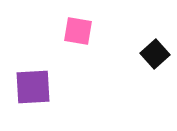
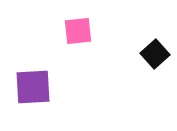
pink square: rotated 16 degrees counterclockwise
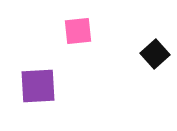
purple square: moved 5 px right, 1 px up
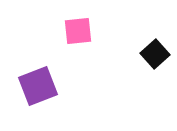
purple square: rotated 18 degrees counterclockwise
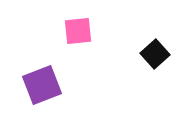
purple square: moved 4 px right, 1 px up
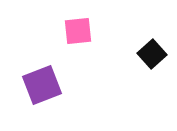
black square: moved 3 px left
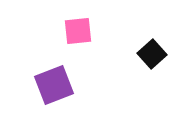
purple square: moved 12 px right
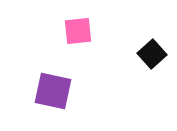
purple square: moved 1 px left, 6 px down; rotated 33 degrees clockwise
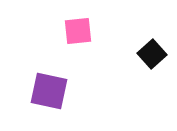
purple square: moved 4 px left
